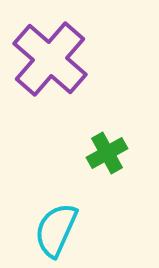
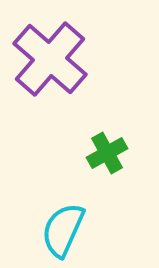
cyan semicircle: moved 7 px right
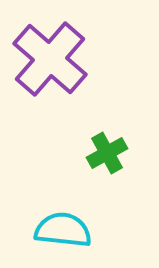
cyan semicircle: rotated 72 degrees clockwise
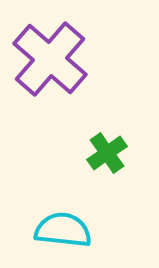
green cross: rotated 6 degrees counterclockwise
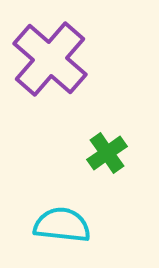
cyan semicircle: moved 1 px left, 5 px up
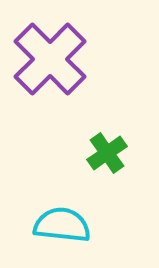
purple cross: rotated 4 degrees clockwise
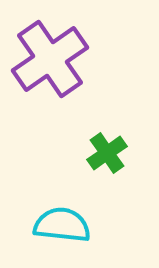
purple cross: rotated 10 degrees clockwise
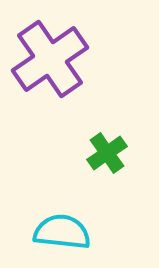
cyan semicircle: moved 7 px down
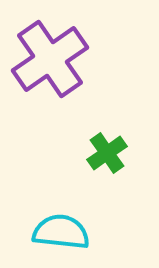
cyan semicircle: moved 1 px left
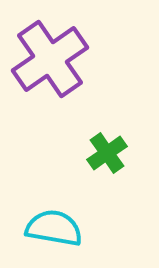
cyan semicircle: moved 7 px left, 4 px up; rotated 4 degrees clockwise
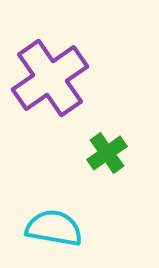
purple cross: moved 19 px down
